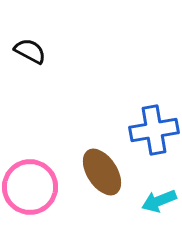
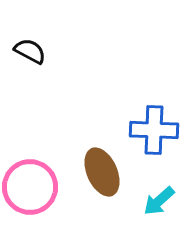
blue cross: rotated 12 degrees clockwise
brown ellipse: rotated 9 degrees clockwise
cyan arrow: rotated 20 degrees counterclockwise
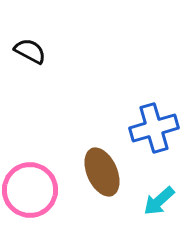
blue cross: moved 2 px up; rotated 18 degrees counterclockwise
pink circle: moved 3 px down
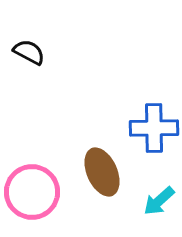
black semicircle: moved 1 px left, 1 px down
blue cross: rotated 15 degrees clockwise
pink circle: moved 2 px right, 2 px down
